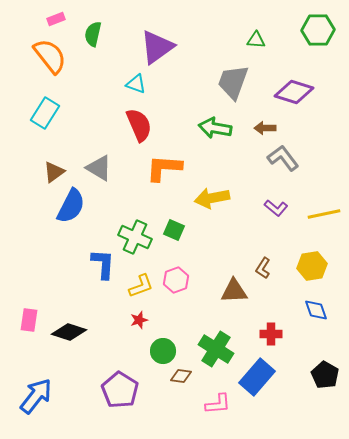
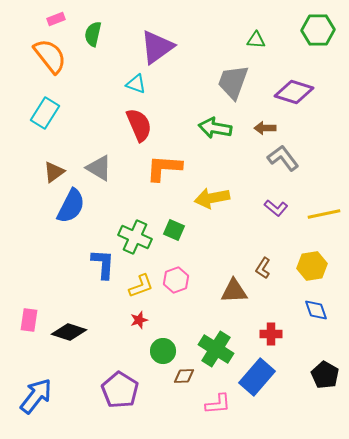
brown diamond at (181, 376): moved 3 px right; rotated 10 degrees counterclockwise
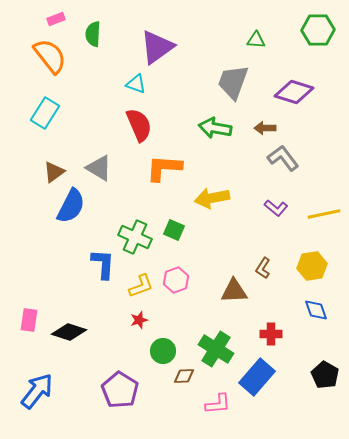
green semicircle at (93, 34): rotated 10 degrees counterclockwise
blue arrow at (36, 396): moved 1 px right, 5 px up
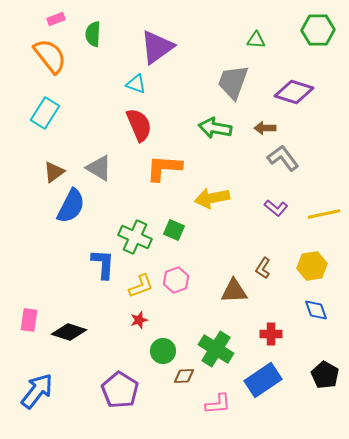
blue rectangle at (257, 377): moved 6 px right, 3 px down; rotated 15 degrees clockwise
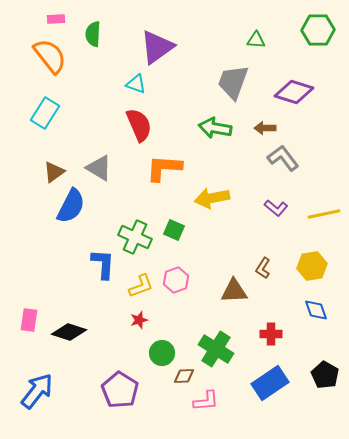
pink rectangle at (56, 19): rotated 18 degrees clockwise
green circle at (163, 351): moved 1 px left, 2 px down
blue rectangle at (263, 380): moved 7 px right, 3 px down
pink L-shape at (218, 404): moved 12 px left, 3 px up
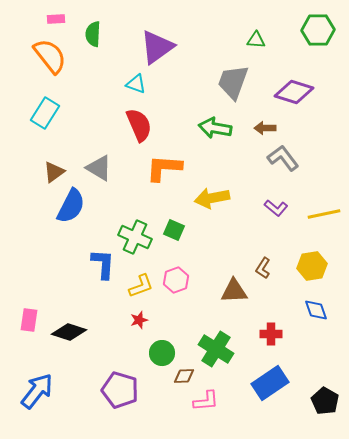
black pentagon at (325, 375): moved 26 px down
purple pentagon at (120, 390): rotated 15 degrees counterclockwise
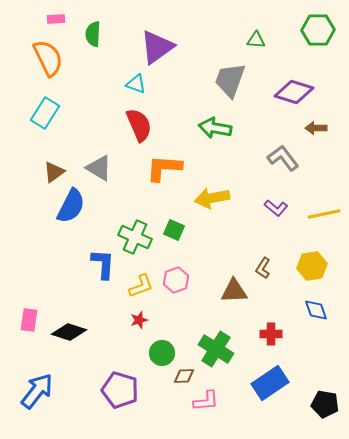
orange semicircle at (50, 56): moved 2 px left, 2 px down; rotated 12 degrees clockwise
gray trapezoid at (233, 82): moved 3 px left, 2 px up
brown arrow at (265, 128): moved 51 px right
black pentagon at (325, 401): moved 3 px down; rotated 20 degrees counterclockwise
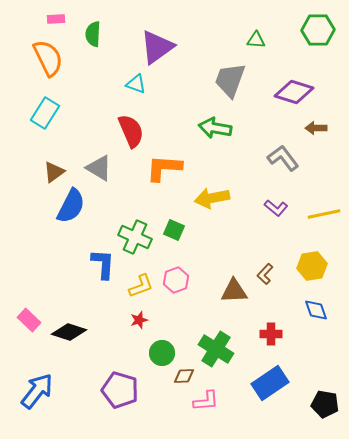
red semicircle at (139, 125): moved 8 px left, 6 px down
brown L-shape at (263, 268): moved 2 px right, 6 px down; rotated 10 degrees clockwise
pink rectangle at (29, 320): rotated 55 degrees counterclockwise
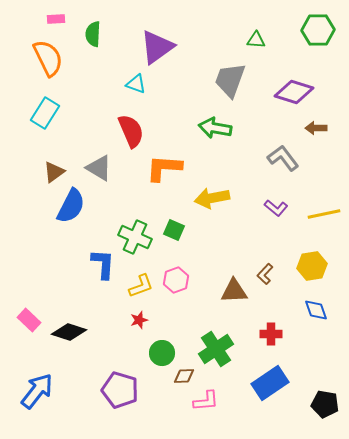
green cross at (216, 349): rotated 24 degrees clockwise
